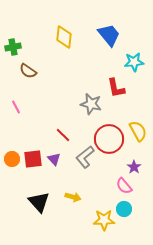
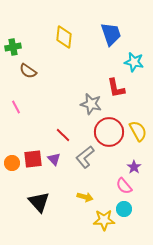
blue trapezoid: moved 2 px right, 1 px up; rotated 20 degrees clockwise
cyan star: rotated 18 degrees clockwise
red circle: moved 7 px up
orange circle: moved 4 px down
yellow arrow: moved 12 px right
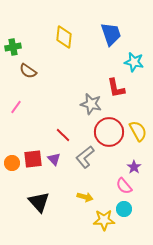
pink line: rotated 64 degrees clockwise
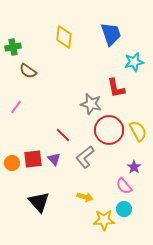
cyan star: rotated 24 degrees counterclockwise
red circle: moved 2 px up
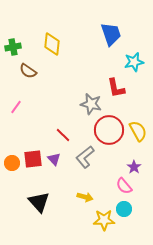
yellow diamond: moved 12 px left, 7 px down
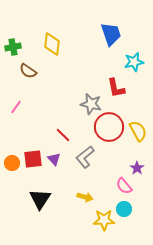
red circle: moved 3 px up
purple star: moved 3 px right, 1 px down
black triangle: moved 1 px right, 3 px up; rotated 15 degrees clockwise
